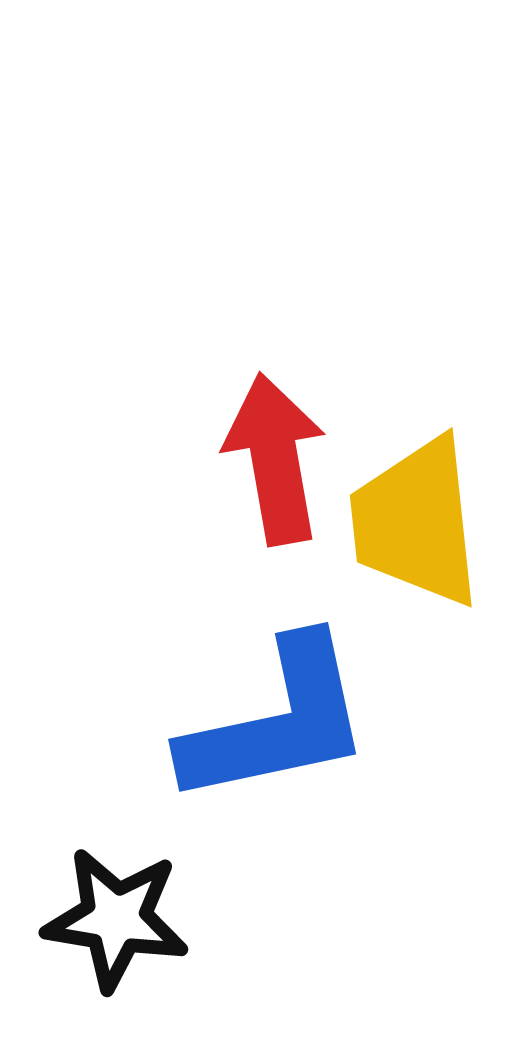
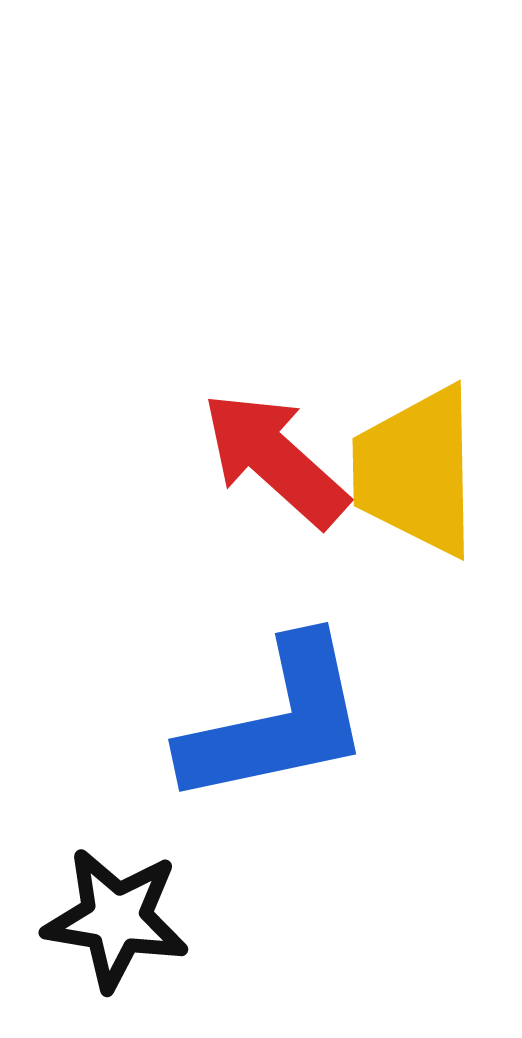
red arrow: rotated 38 degrees counterclockwise
yellow trapezoid: moved 51 px up; rotated 5 degrees clockwise
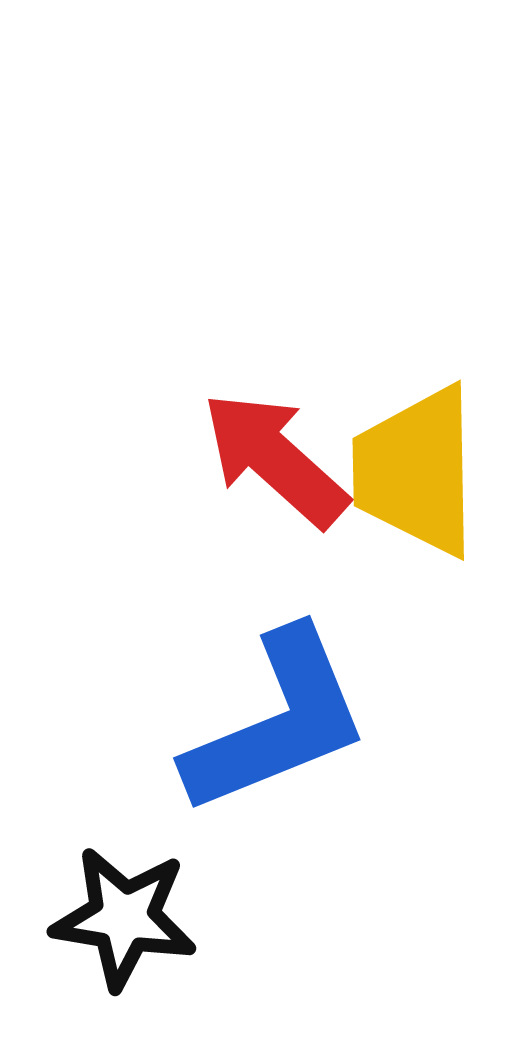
blue L-shape: rotated 10 degrees counterclockwise
black star: moved 8 px right, 1 px up
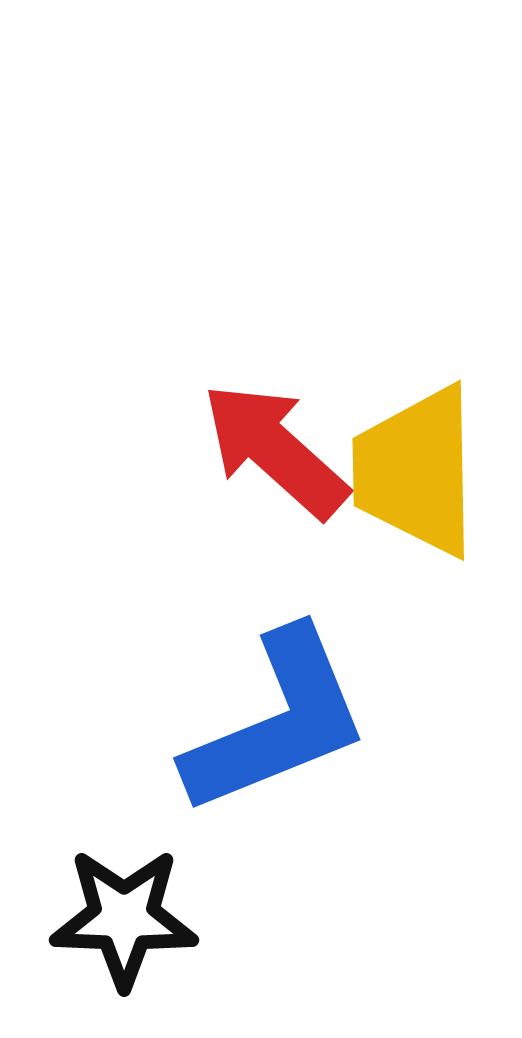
red arrow: moved 9 px up
black star: rotated 7 degrees counterclockwise
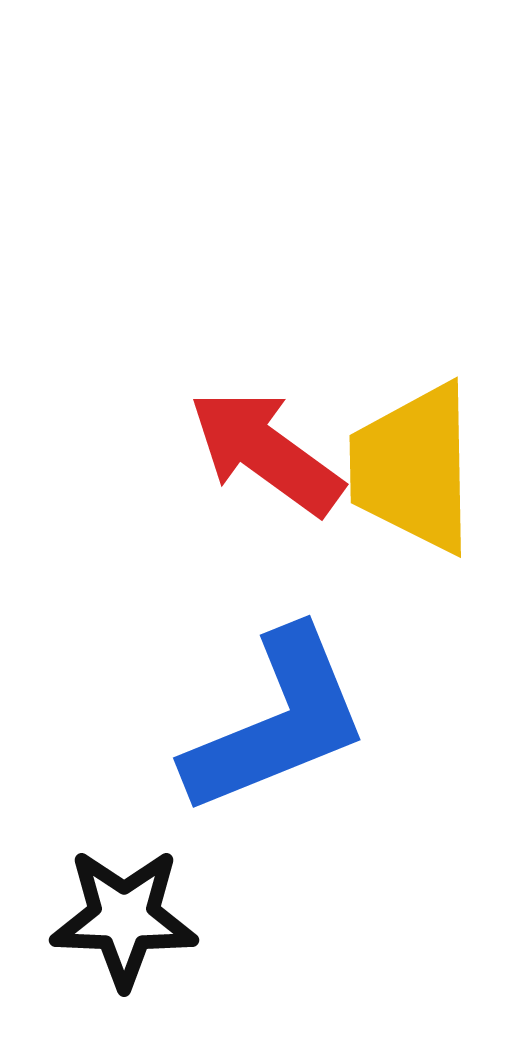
red arrow: moved 9 px left, 2 px down; rotated 6 degrees counterclockwise
yellow trapezoid: moved 3 px left, 3 px up
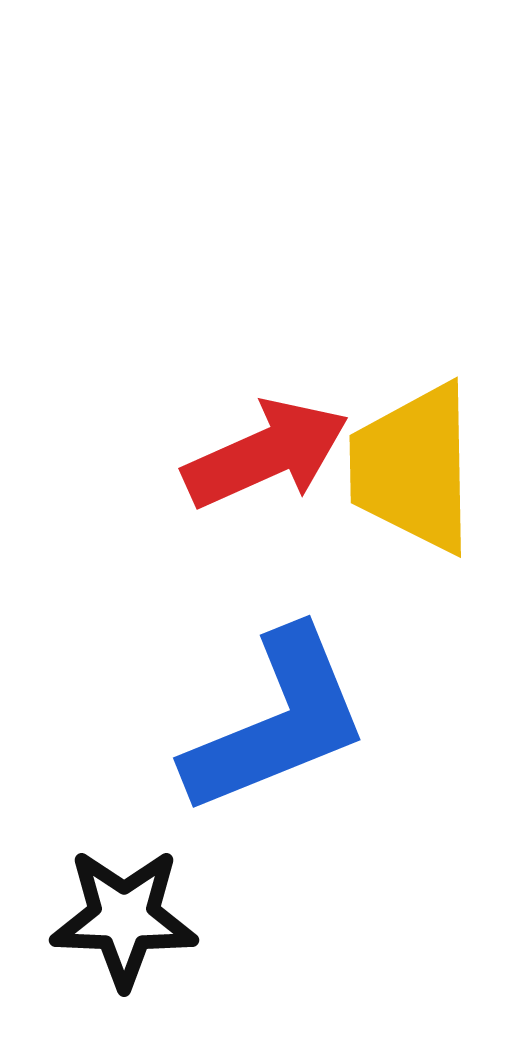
red arrow: moved 2 px down; rotated 120 degrees clockwise
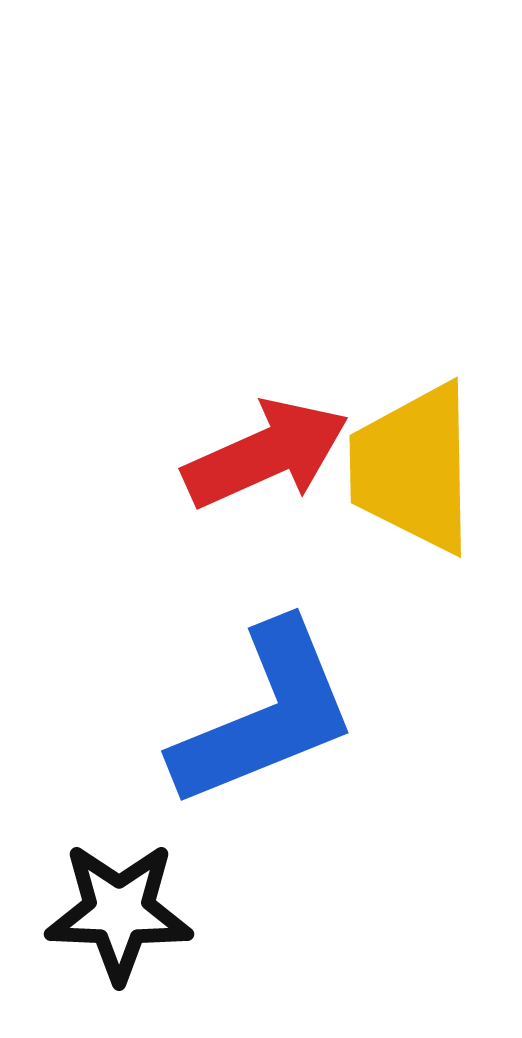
blue L-shape: moved 12 px left, 7 px up
black star: moved 5 px left, 6 px up
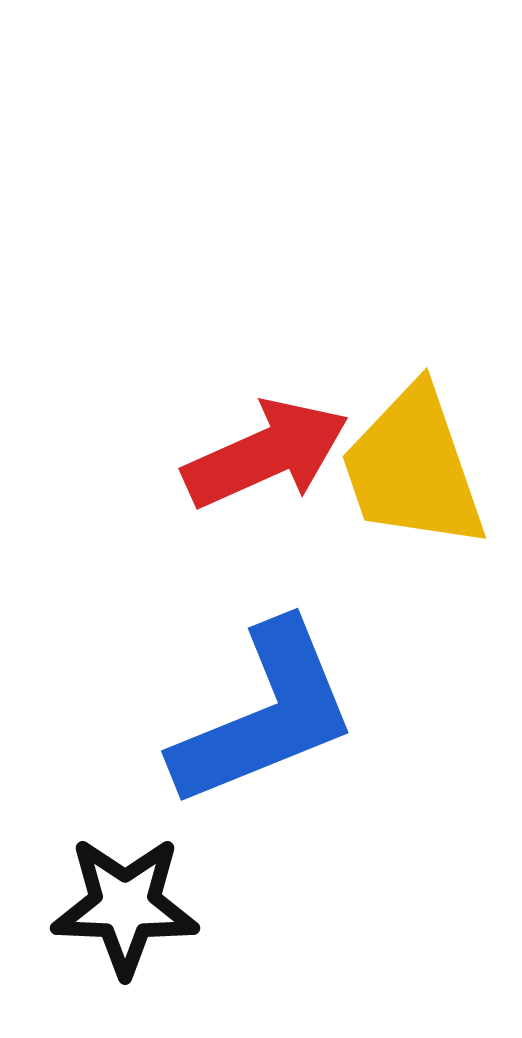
yellow trapezoid: rotated 18 degrees counterclockwise
black star: moved 6 px right, 6 px up
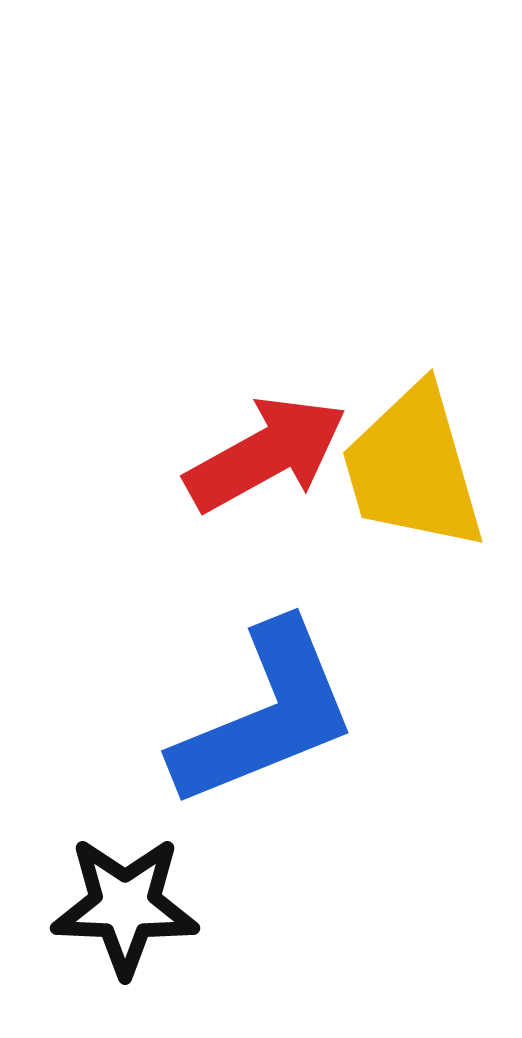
red arrow: rotated 5 degrees counterclockwise
yellow trapezoid: rotated 3 degrees clockwise
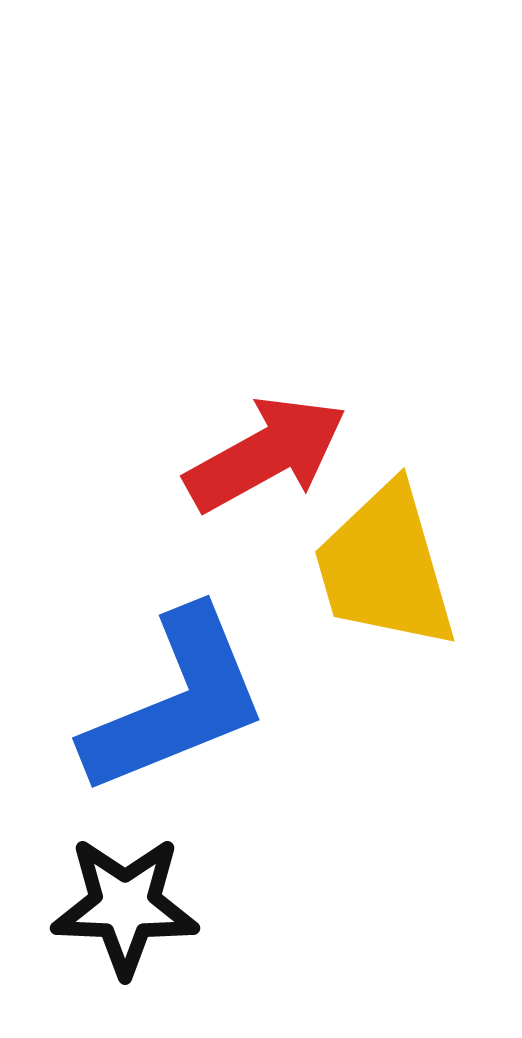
yellow trapezoid: moved 28 px left, 99 px down
blue L-shape: moved 89 px left, 13 px up
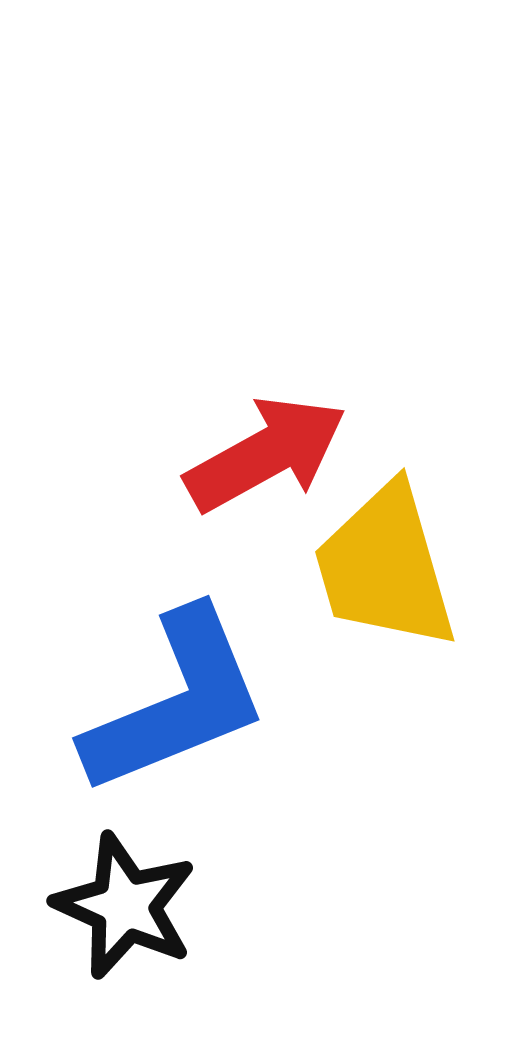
black star: rotated 22 degrees clockwise
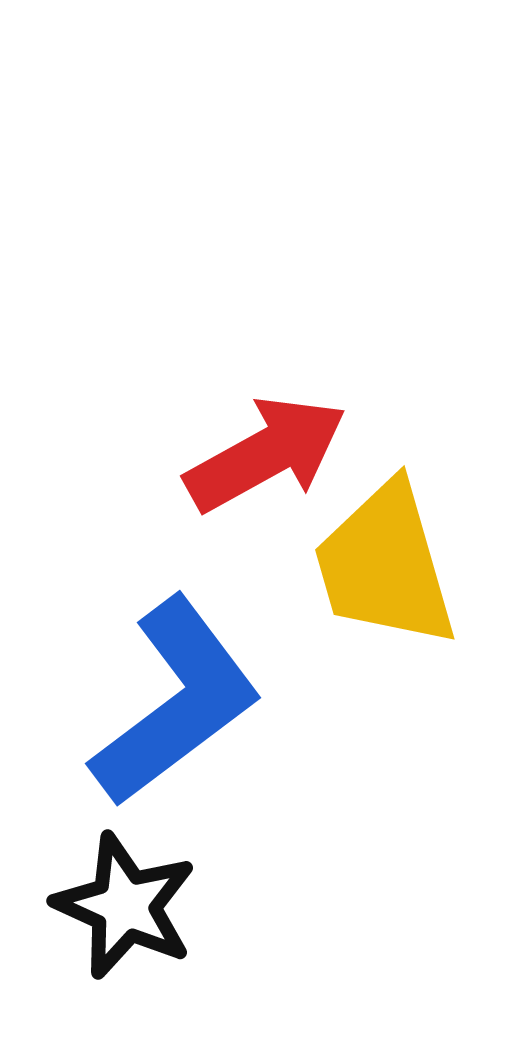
yellow trapezoid: moved 2 px up
blue L-shape: rotated 15 degrees counterclockwise
